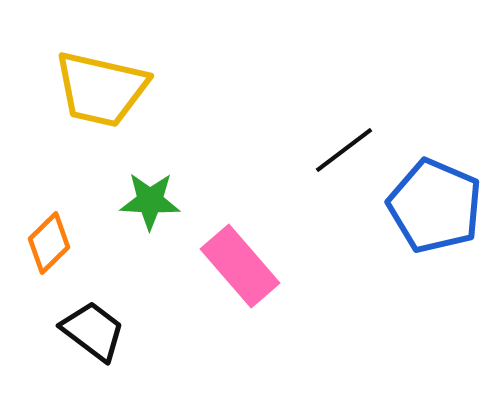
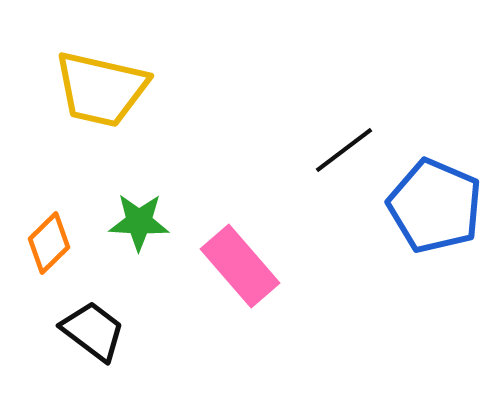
green star: moved 11 px left, 21 px down
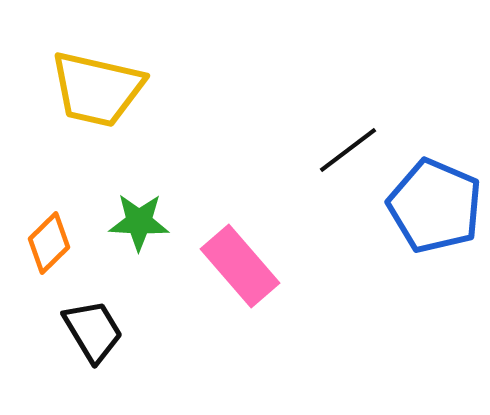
yellow trapezoid: moved 4 px left
black line: moved 4 px right
black trapezoid: rotated 22 degrees clockwise
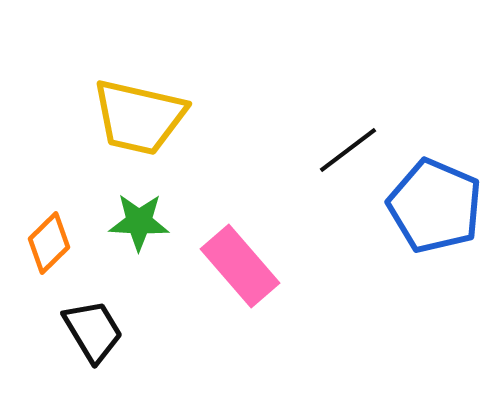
yellow trapezoid: moved 42 px right, 28 px down
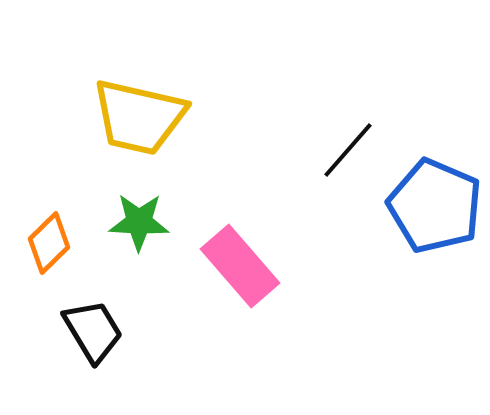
black line: rotated 12 degrees counterclockwise
